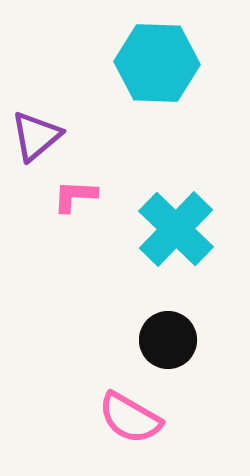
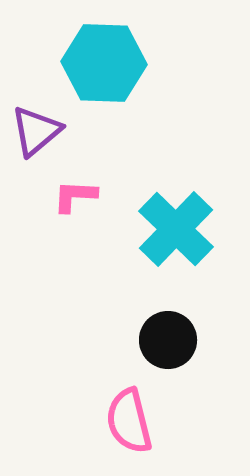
cyan hexagon: moved 53 px left
purple triangle: moved 5 px up
pink semicircle: moved 1 px left, 3 px down; rotated 46 degrees clockwise
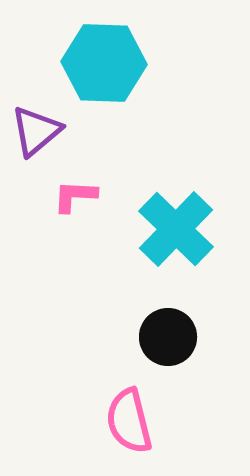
black circle: moved 3 px up
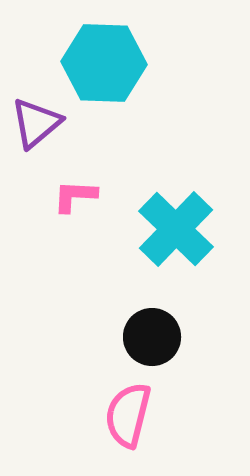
purple triangle: moved 8 px up
black circle: moved 16 px left
pink semicircle: moved 1 px left, 6 px up; rotated 28 degrees clockwise
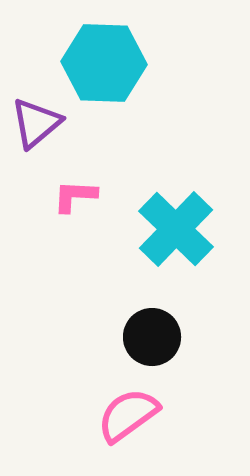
pink semicircle: rotated 40 degrees clockwise
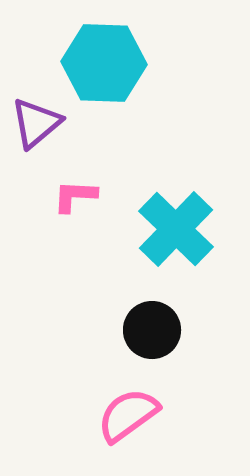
black circle: moved 7 px up
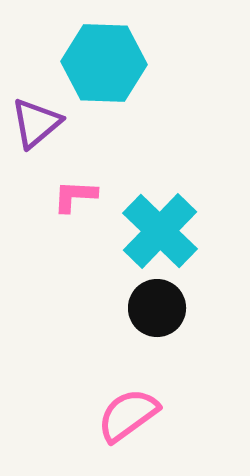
cyan cross: moved 16 px left, 2 px down
black circle: moved 5 px right, 22 px up
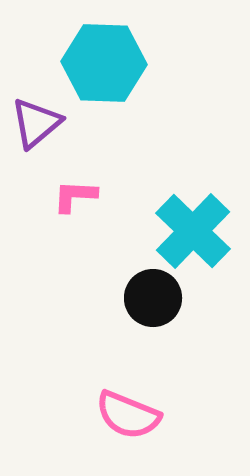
cyan cross: moved 33 px right
black circle: moved 4 px left, 10 px up
pink semicircle: rotated 122 degrees counterclockwise
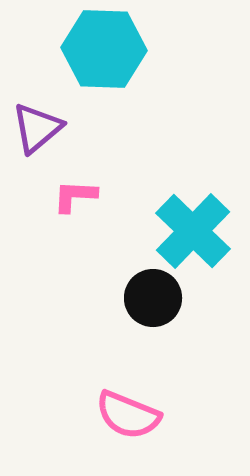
cyan hexagon: moved 14 px up
purple triangle: moved 1 px right, 5 px down
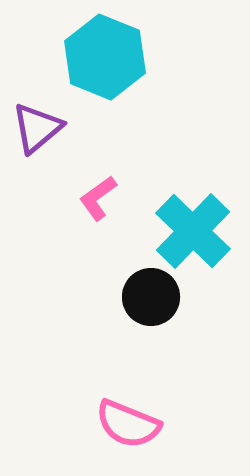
cyan hexagon: moved 1 px right, 8 px down; rotated 20 degrees clockwise
pink L-shape: moved 23 px right, 2 px down; rotated 39 degrees counterclockwise
black circle: moved 2 px left, 1 px up
pink semicircle: moved 9 px down
